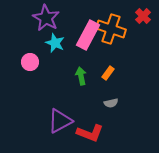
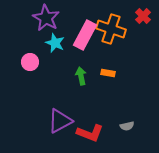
pink rectangle: moved 3 px left
orange rectangle: rotated 64 degrees clockwise
gray semicircle: moved 16 px right, 23 px down
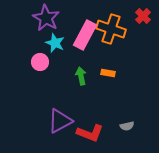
pink circle: moved 10 px right
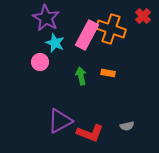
pink rectangle: moved 2 px right
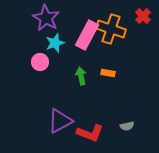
cyan star: rotated 30 degrees clockwise
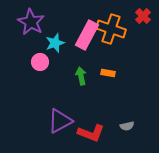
purple star: moved 15 px left, 4 px down
red L-shape: moved 1 px right
